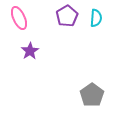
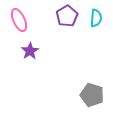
pink ellipse: moved 2 px down
gray pentagon: rotated 20 degrees counterclockwise
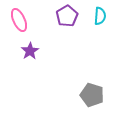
cyan semicircle: moved 4 px right, 2 px up
